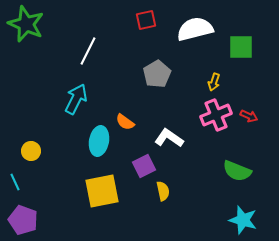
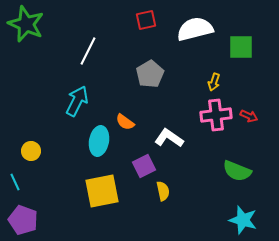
gray pentagon: moved 7 px left
cyan arrow: moved 1 px right, 2 px down
pink cross: rotated 16 degrees clockwise
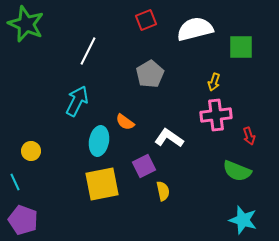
red square: rotated 10 degrees counterclockwise
red arrow: moved 20 px down; rotated 48 degrees clockwise
yellow square: moved 7 px up
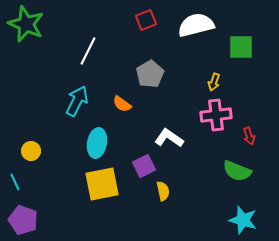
white semicircle: moved 1 px right, 4 px up
orange semicircle: moved 3 px left, 18 px up
cyan ellipse: moved 2 px left, 2 px down
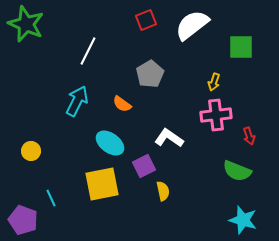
white semicircle: moved 4 px left; rotated 24 degrees counterclockwise
cyan ellipse: moved 13 px right; rotated 64 degrees counterclockwise
cyan line: moved 36 px right, 16 px down
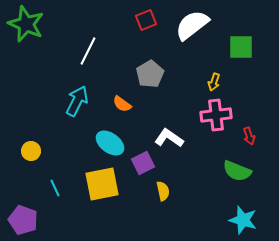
purple square: moved 1 px left, 3 px up
cyan line: moved 4 px right, 10 px up
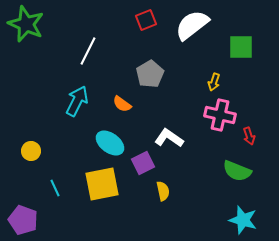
pink cross: moved 4 px right; rotated 20 degrees clockwise
